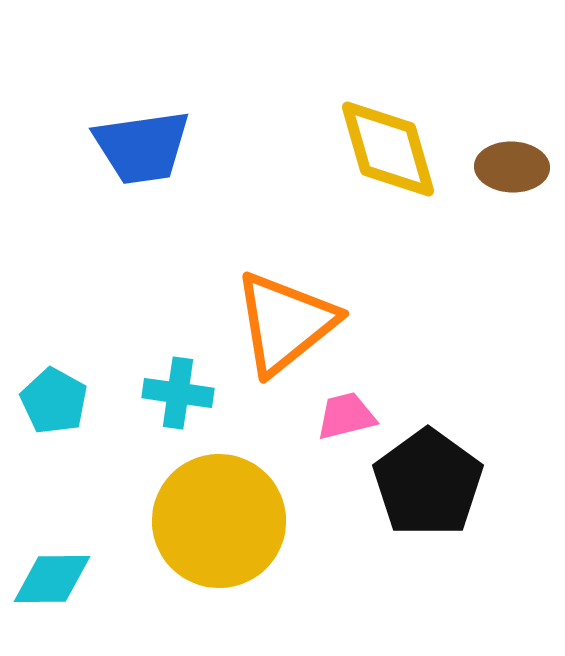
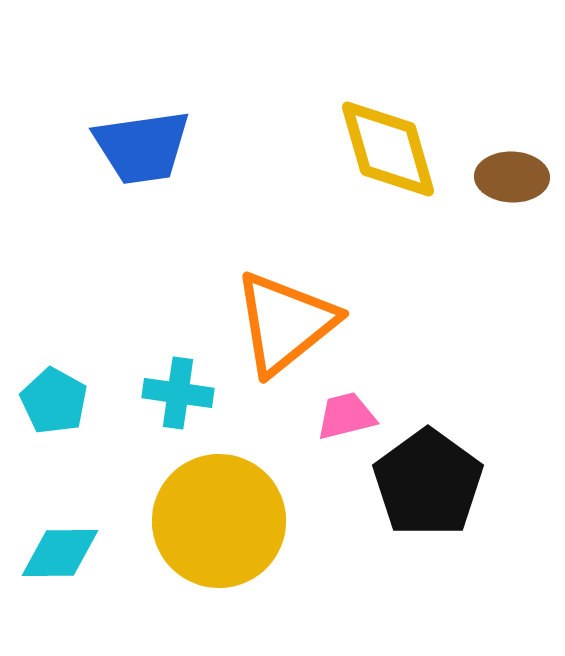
brown ellipse: moved 10 px down
cyan diamond: moved 8 px right, 26 px up
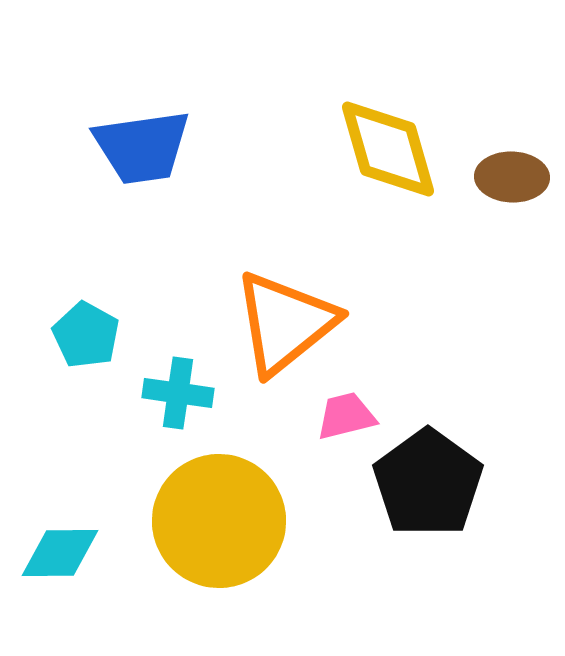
cyan pentagon: moved 32 px right, 66 px up
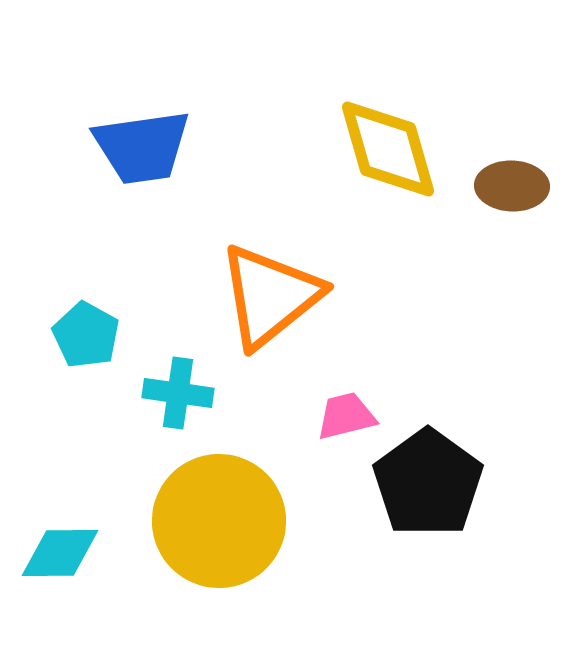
brown ellipse: moved 9 px down
orange triangle: moved 15 px left, 27 px up
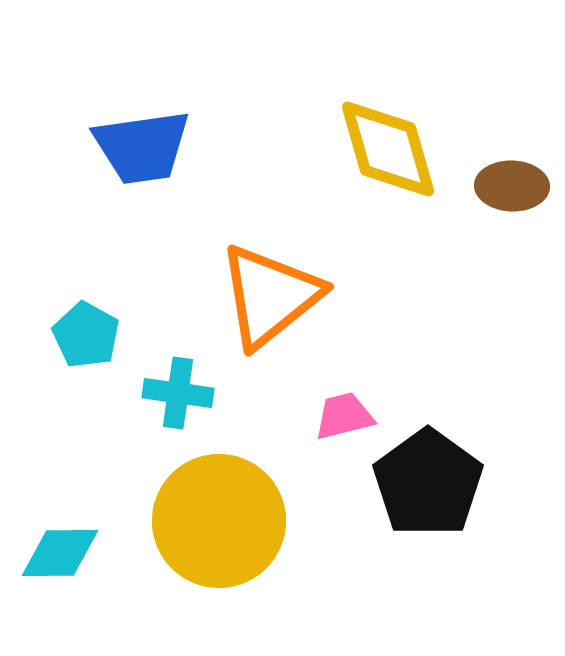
pink trapezoid: moved 2 px left
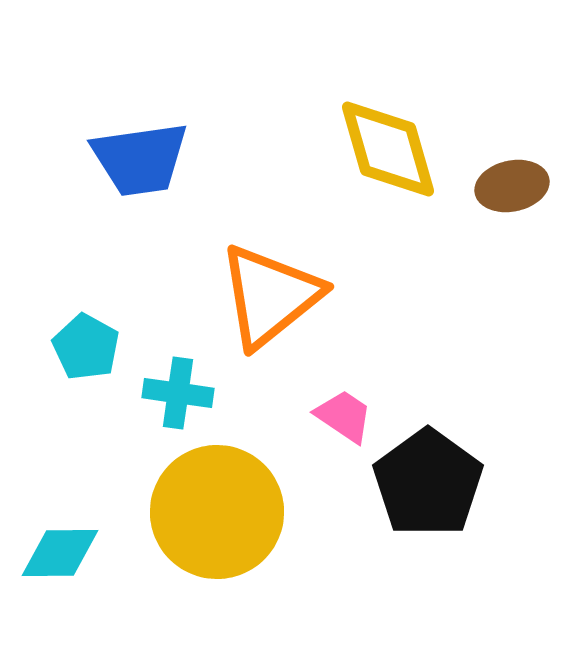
blue trapezoid: moved 2 px left, 12 px down
brown ellipse: rotated 14 degrees counterclockwise
cyan pentagon: moved 12 px down
pink trapezoid: rotated 48 degrees clockwise
yellow circle: moved 2 px left, 9 px up
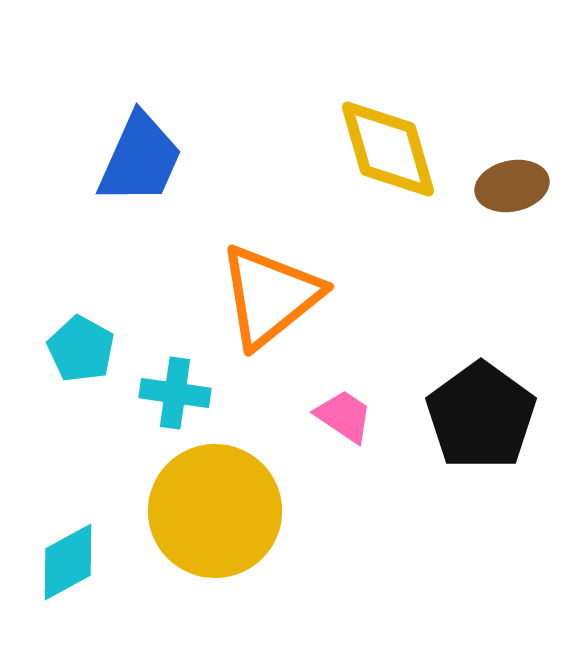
blue trapezoid: rotated 58 degrees counterclockwise
cyan pentagon: moved 5 px left, 2 px down
cyan cross: moved 3 px left
black pentagon: moved 53 px right, 67 px up
yellow circle: moved 2 px left, 1 px up
cyan diamond: moved 8 px right, 9 px down; rotated 28 degrees counterclockwise
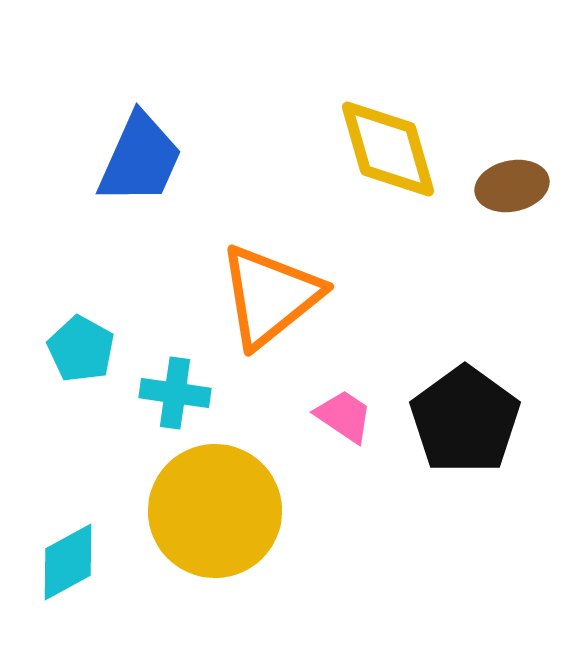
black pentagon: moved 16 px left, 4 px down
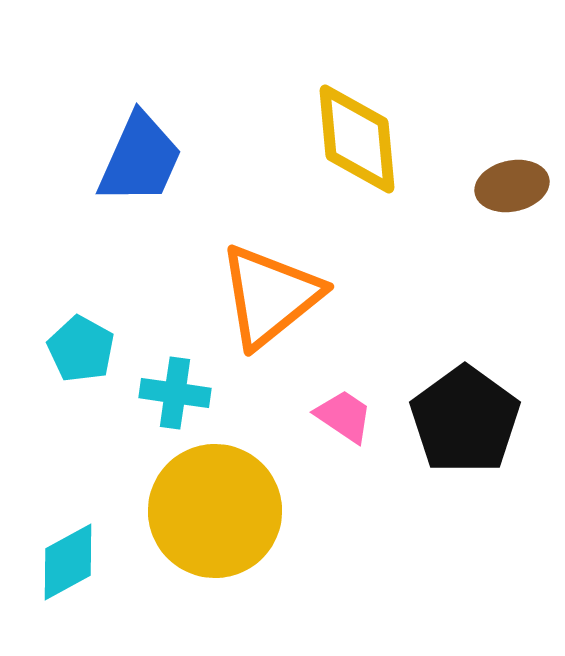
yellow diamond: moved 31 px left, 10 px up; rotated 11 degrees clockwise
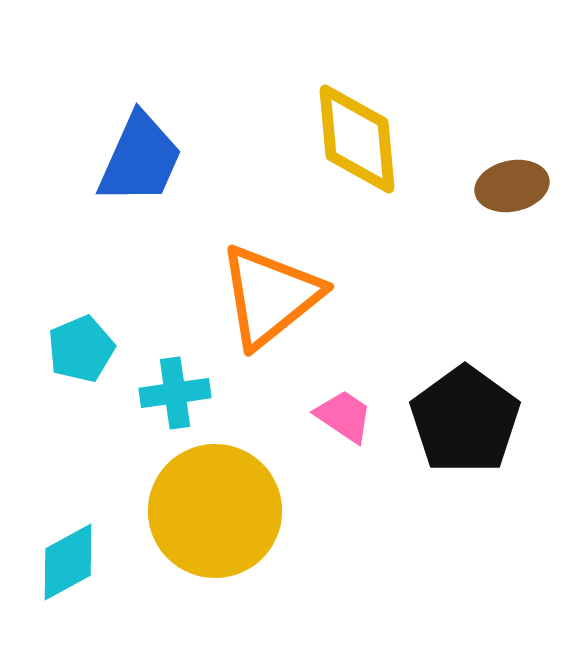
cyan pentagon: rotated 20 degrees clockwise
cyan cross: rotated 16 degrees counterclockwise
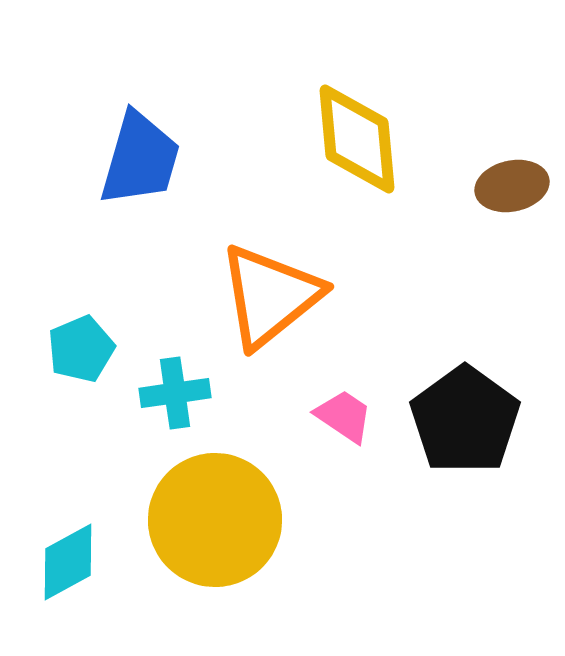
blue trapezoid: rotated 8 degrees counterclockwise
yellow circle: moved 9 px down
